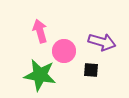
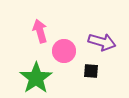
black square: moved 1 px down
green star: moved 4 px left, 3 px down; rotated 28 degrees clockwise
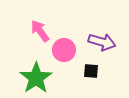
pink arrow: rotated 20 degrees counterclockwise
pink circle: moved 1 px up
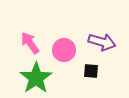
pink arrow: moved 10 px left, 12 px down
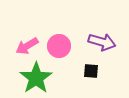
pink arrow: moved 3 px left, 3 px down; rotated 85 degrees counterclockwise
pink circle: moved 5 px left, 4 px up
